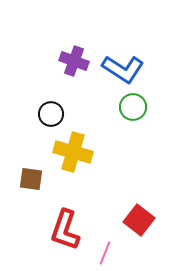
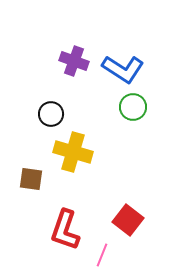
red square: moved 11 px left
pink line: moved 3 px left, 2 px down
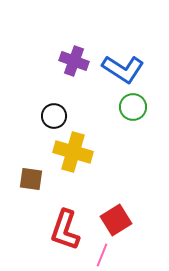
black circle: moved 3 px right, 2 px down
red square: moved 12 px left; rotated 20 degrees clockwise
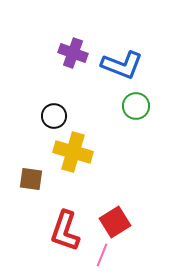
purple cross: moved 1 px left, 8 px up
blue L-shape: moved 1 px left, 4 px up; rotated 12 degrees counterclockwise
green circle: moved 3 px right, 1 px up
red square: moved 1 px left, 2 px down
red L-shape: moved 1 px down
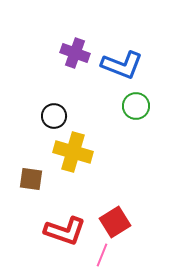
purple cross: moved 2 px right
red L-shape: rotated 90 degrees counterclockwise
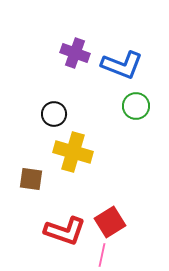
black circle: moved 2 px up
red square: moved 5 px left
pink line: rotated 10 degrees counterclockwise
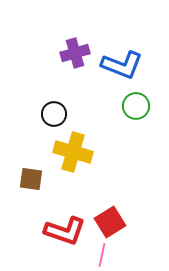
purple cross: rotated 36 degrees counterclockwise
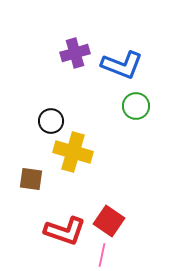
black circle: moved 3 px left, 7 px down
red square: moved 1 px left, 1 px up; rotated 24 degrees counterclockwise
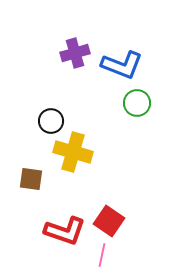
green circle: moved 1 px right, 3 px up
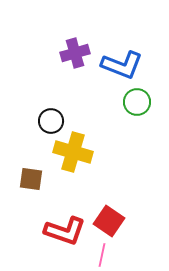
green circle: moved 1 px up
